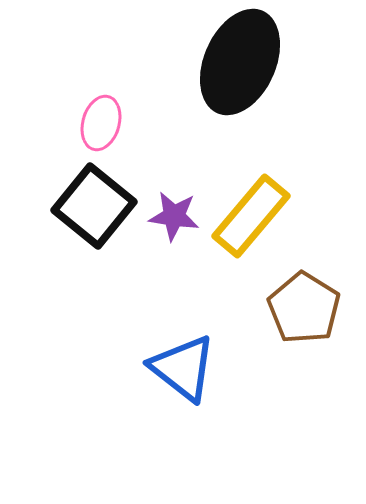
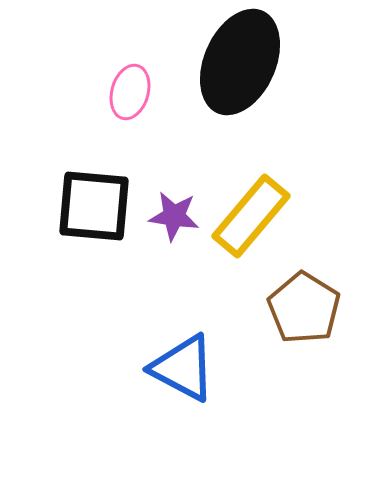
pink ellipse: moved 29 px right, 31 px up
black square: rotated 34 degrees counterclockwise
blue triangle: rotated 10 degrees counterclockwise
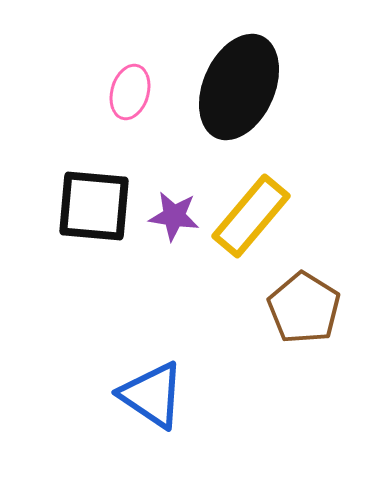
black ellipse: moved 1 px left, 25 px down
blue triangle: moved 31 px left, 27 px down; rotated 6 degrees clockwise
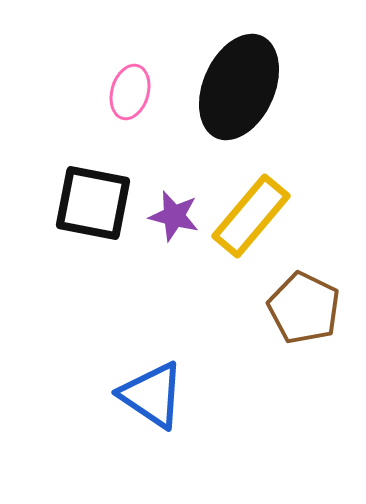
black square: moved 1 px left, 3 px up; rotated 6 degrees clockwise
purple star: rotated 6 degrees clockwise
brown pentagon: rotated 6 degrees counterclockwise
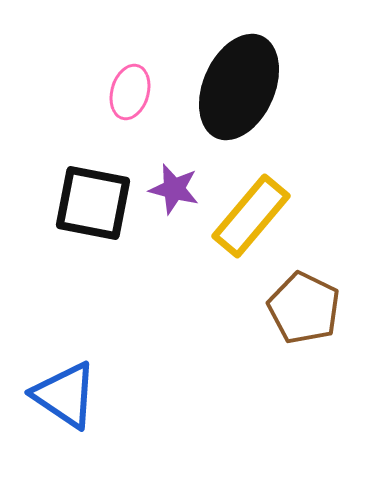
purple star: moved 27 px up
blue triangle: moved 87 px left
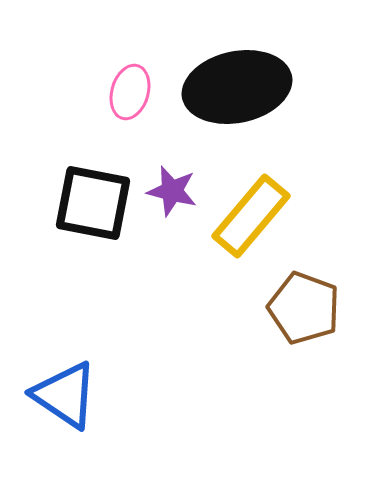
black ellipse: moved 2 px left; rotated 54 degrees clockwise
purple star: moved 2 px left, 2 px down
brown pentagon: rotated 6 degrees counterclockwise
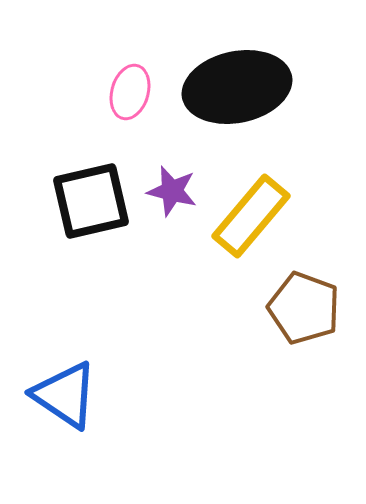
black square: moved 2 px left, 2 px up; rotated 24 degrees counterclockwise
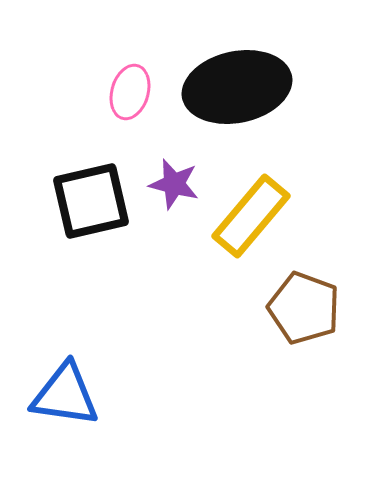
purple star: moved 2 px right, 7 px up
blue triangle: rotated 26 degrees counterclockwise
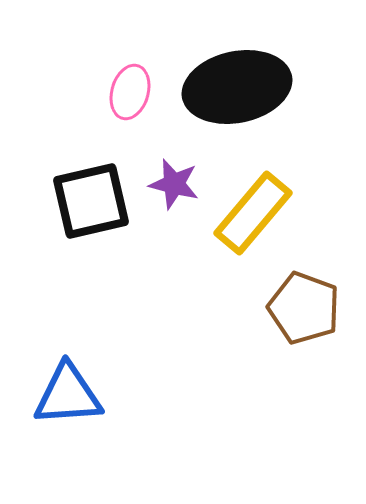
yellow rectangle: moved 2 px right, 3 px up
blue triangle: moved 3 px right; rotated 12 degrees counterclockwise
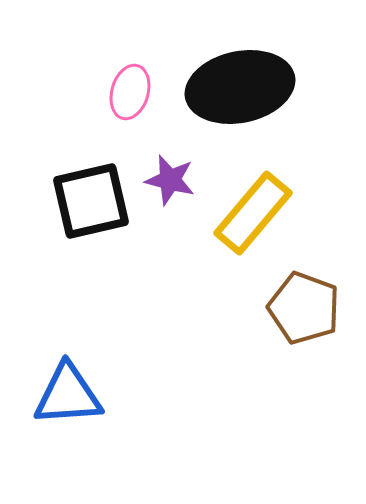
black ellipse: moved 3 px right
purple star: moved 4 px left, 4 px up
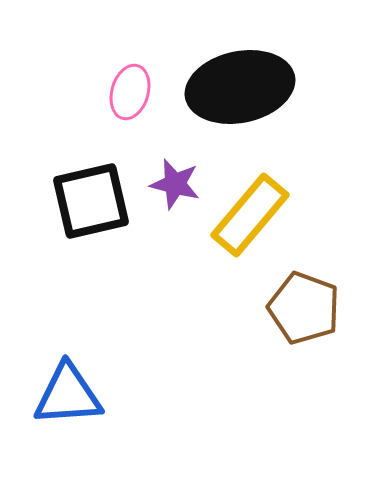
purple star: moved 5 px right, 4 px down
yellow rectangle: moved 3 px left, 2 px down
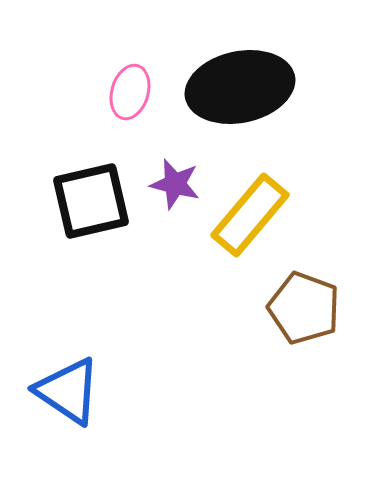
blue triangle: moved 4 px up; rotated 38 degrees clockwise
